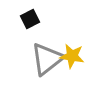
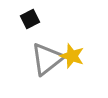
yellow star: rotated 10 degrees clockwise
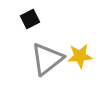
yellow star: moved 8 px right; rotated 25 degrees counterclockwise
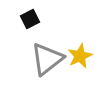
yellow star: rotated 20 degrees counterclockwise
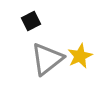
black square: moved 1 px right, 2 px down
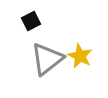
yellow star: rotated 20 degrees counterclockwise
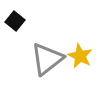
black square: moved 16 px left; rotated 24 degrees counterclockwise
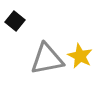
gray triangle: rotated 27 degrees clockwise
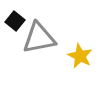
gray triangle: moved 8 px left, 21 px up
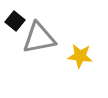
yellow star: rotated 20 degrees counterclockwise
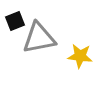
black square: rotated 30 degrees clockwise
